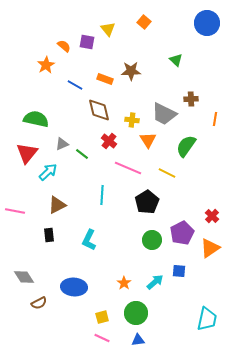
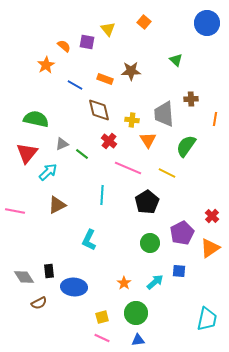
gray trapezoid at (164, 114): rotated 60 degrees clockwise
black rectangle at (49, 235): moved 36 px down
green circle at (152, 240): moved 2 px left, 3 px down
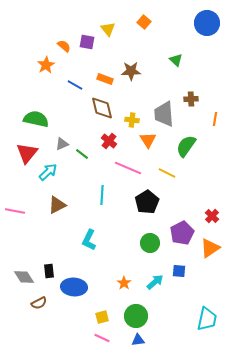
brown diamond at (99, 110): moved 3 px right, 2 px up
green circle at (136, 313): moved 3 px down
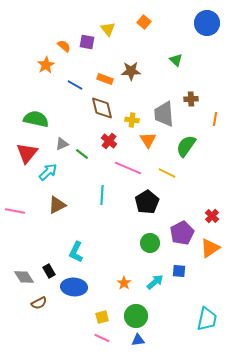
cyan L-shape at (89, 240): moved 13 px left, 12 px down
black rectangle at (49, 271): rotated 24 degrees counterclockwise
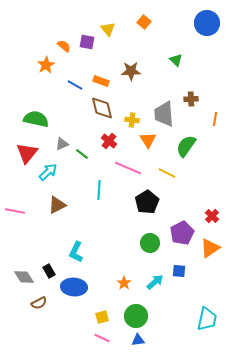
orange rectangle at (105, 79): moved 4 px left, 2 px down
cyan line at (102, 195): moved 3 px left, 5 px up
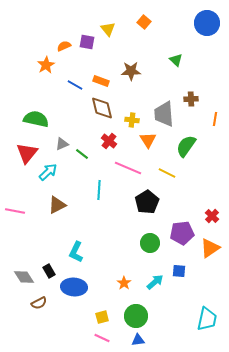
orange semicircle at (64, 46): rotated 64 degrees counterclockwise
purple pentagon at (182, 233): rotated 20 degrees clockwise
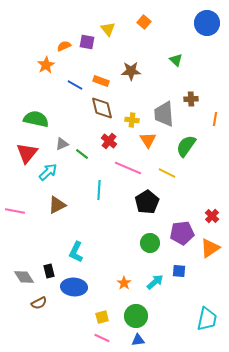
black rectangle at (49, 271): rotated 16 degrees clockwise
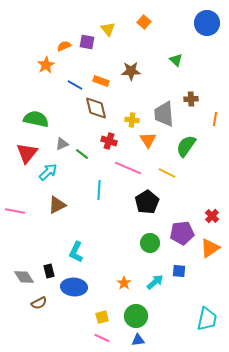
brown diamond at (102, 108): moved 6 px left
red cross at (109, 141): rotated 21 degrees counterclockwise
